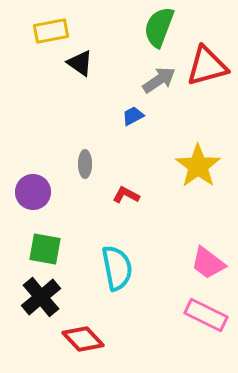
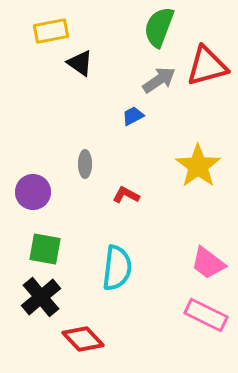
cyan semicircle: rotated 18 degrees clockwise
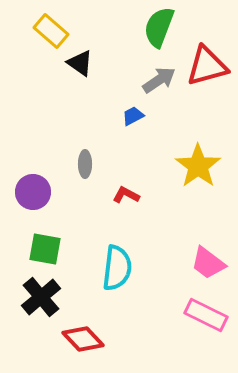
yellow rectangle: rotated 52 degrees clockwise
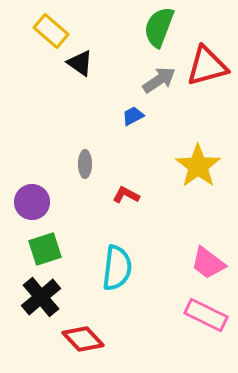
purple circle: moved 1 px left, 10 px down
green square: rotated 28 degrees counterclockwise
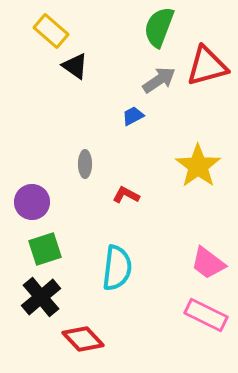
black triangle: moved 5 px left, 3 px down
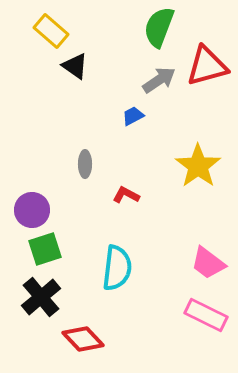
purple circle: moved 8 px down
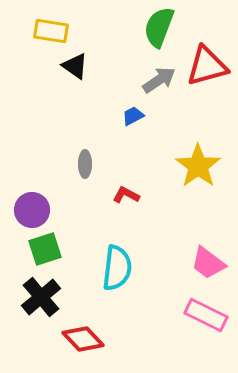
yellow rectangle: rotated 32 degrees counterclockwise
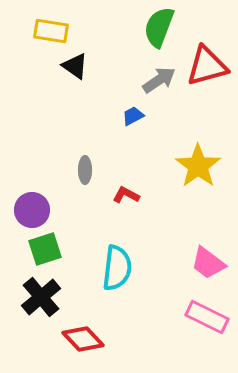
gray ellipse: moved 6 px down
pink rectangle: moved 1 px right, 2 px down
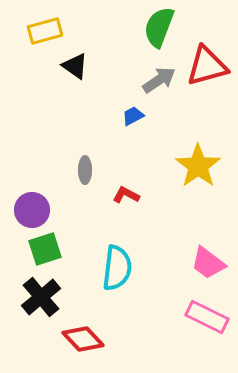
yellow rectangle: moved 6 px left; rotated 24 degrees counterclockwise
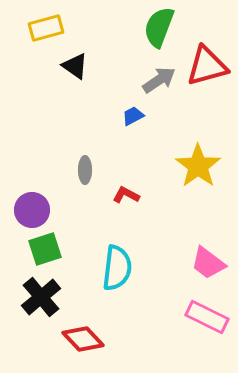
yellow rectangle: moved 1 px right, 3 px up
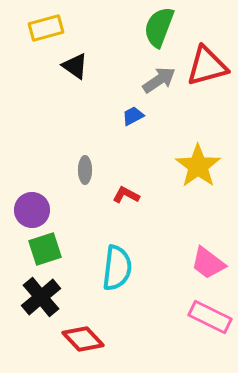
pink rectangle: moved 3 px right
